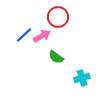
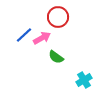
pink arrow: moved 2 px down
cyan cross: moved 2 px right, 2 px down; rotated 14 degrees counterclockwise
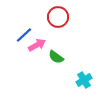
pink arrow: moved 5 px left, 7 px down
